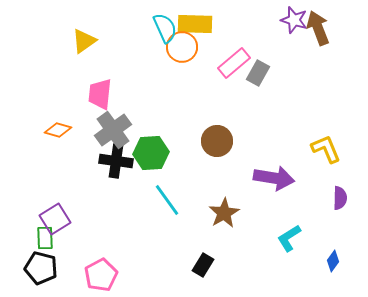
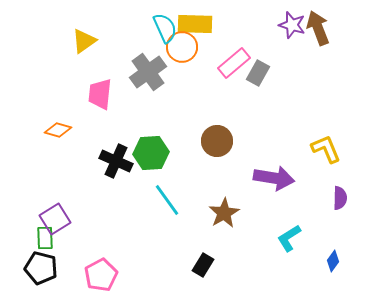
purple star: moved 2 px left, 5 px down
gray cross: moved 35 px right, 58 px up
black cross: rotated 16 degrees clockwise
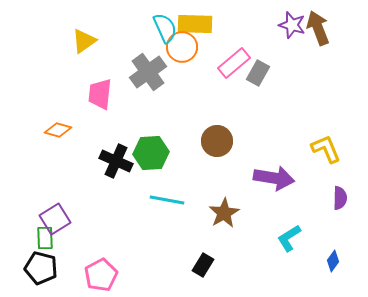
cyan line: rotated 44 degrees counterclockwise
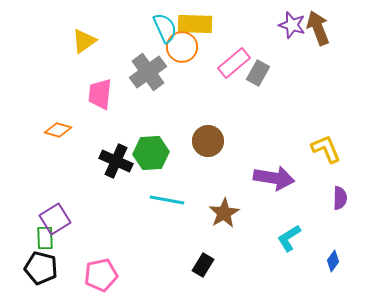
brown circle: moved 9 px left
pink pentagon: rotated 16 degrees clockwise
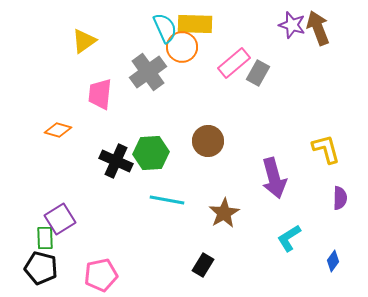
yellow L-shape: rotated 8 degrees clockwise
purple arrow: rotated 66 degrees clockwise
purple square: moved 5 px right
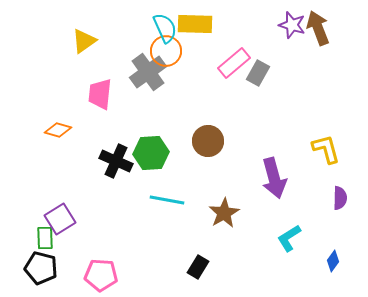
orange circle: moved 16 px left, 4 px down
black rectangle: moved 5 px left, 2 px down
pink pentagon: rotated 16 degrees clockwise
